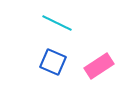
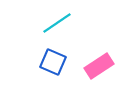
cyan line: rotated 60 degrees counterclockwise
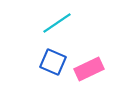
pink rectangle: moved 10 px left, 3 px down; rotated 8 degrees clockwise
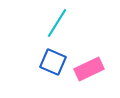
cyan line: rotated 24 degrees counterclockwise
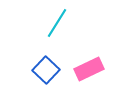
blue square: moved 7 px left, 8 px down; rotated 20 degrees clockwise
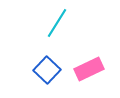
blue square: moved 1 px right
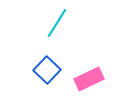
pink rectangle: moved 10 px down
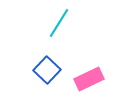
cyan line: moved 2 px right
